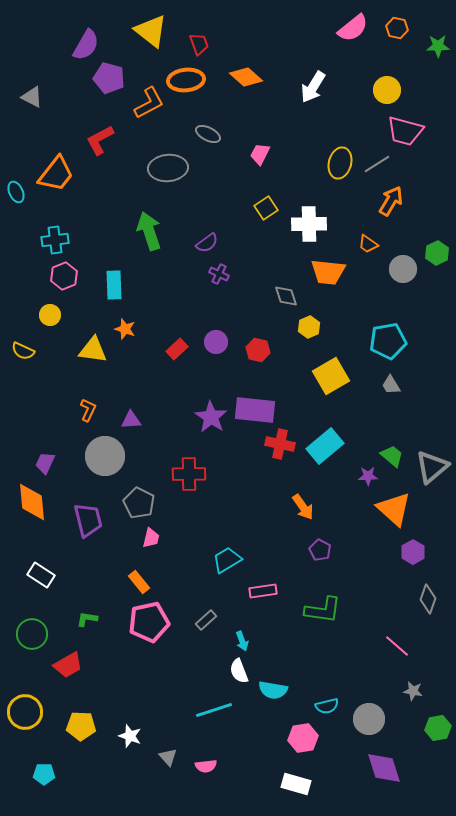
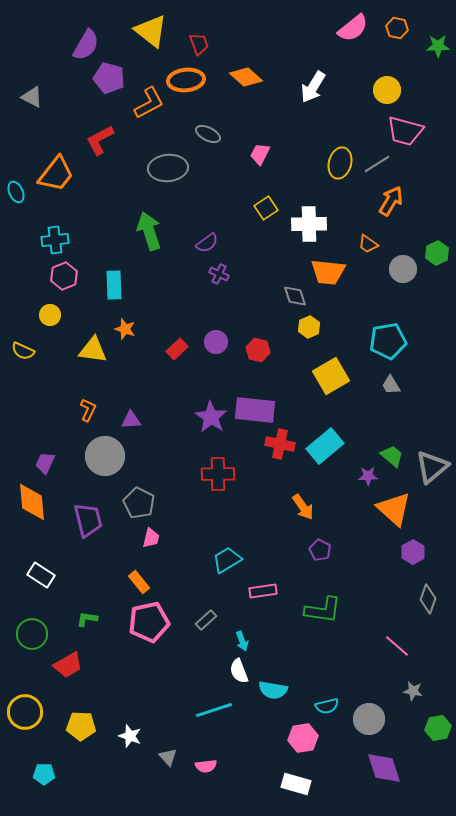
gray diamond at (286, 296): moved 9 px right
red cross at (189, 474): moved 29 px right
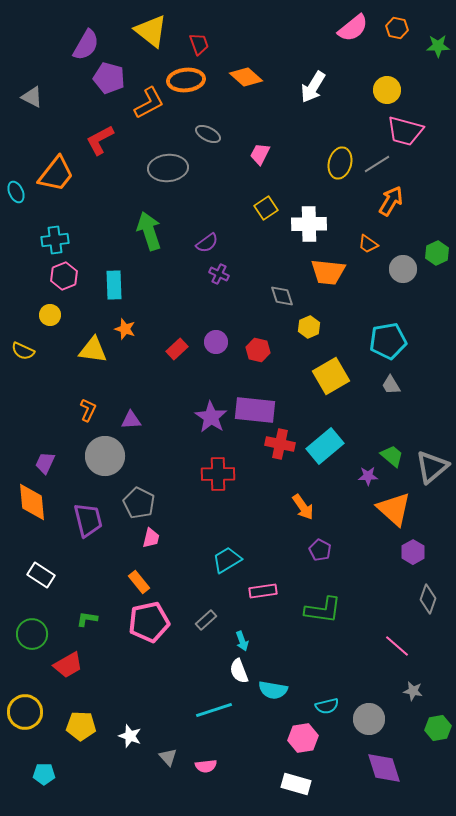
gray diamond at (295, 296): moved 13 px left
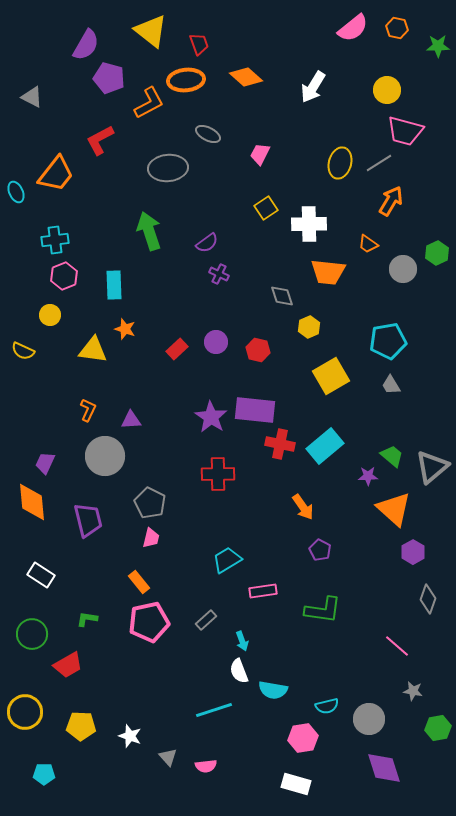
gray line at (377, 164): moved 2 px right, 1 px up
gray pentagon at (139, 503): moved 11 px right
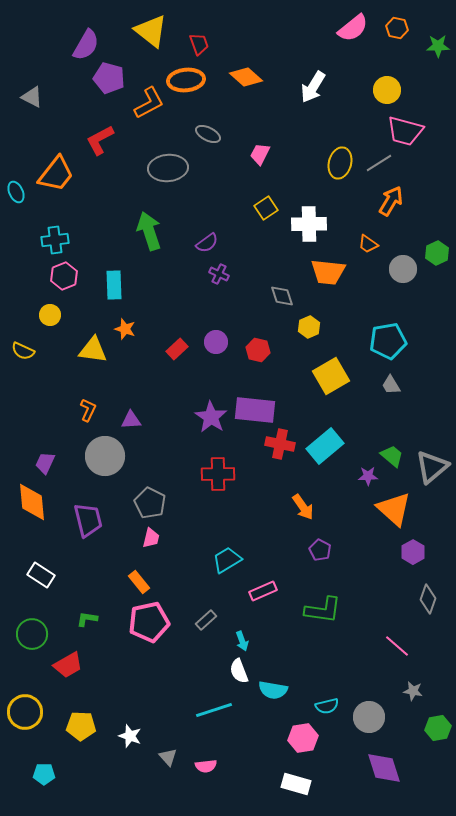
pink rectangle at (263, 591): rotated 16 degrees counterclockwise
gray circle at (369, 719): moved 2 px up
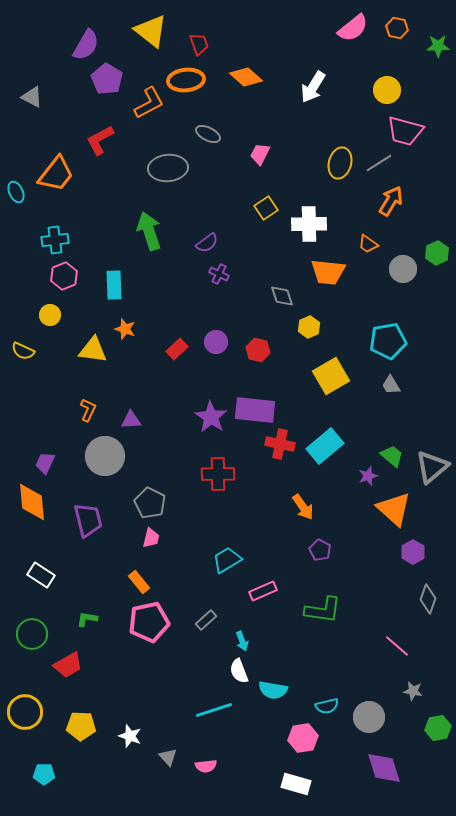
purple pentagon at (109, 78): moved 2 px left, 1 px down; rotated 16 degrees clockwise
purple star at (368, 476): rotated 18 degrees counterclockwise
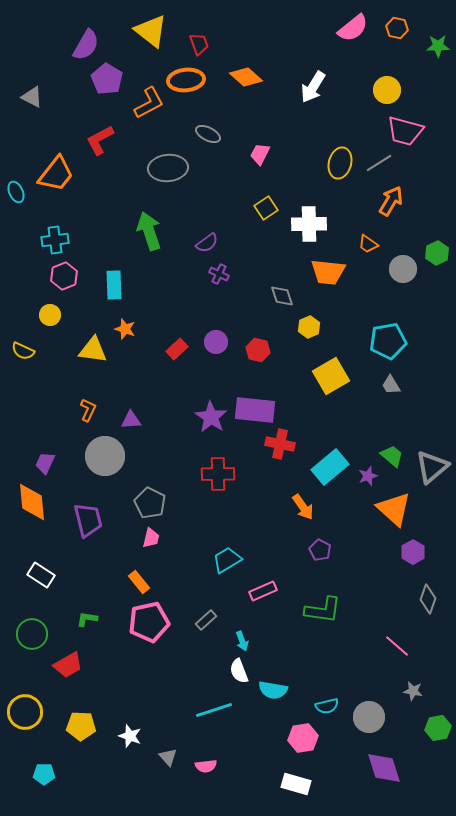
cyan rectangle at (325, 446): moved 5 px right, 21 px down
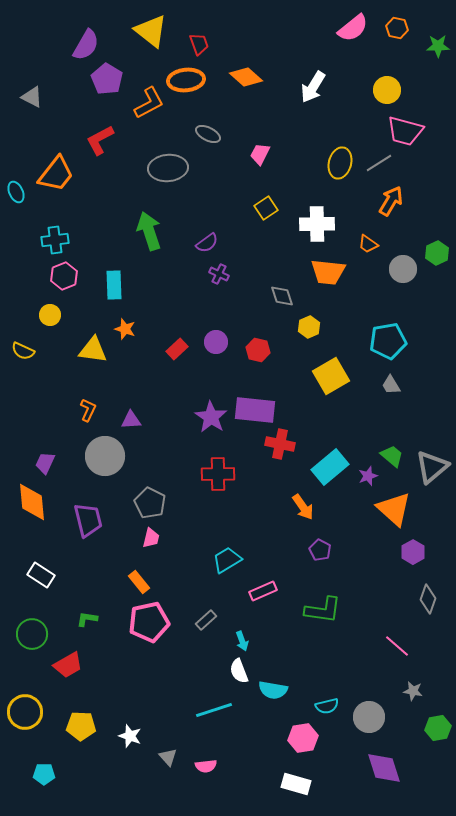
white cross at (309, 224): moved 8 px right
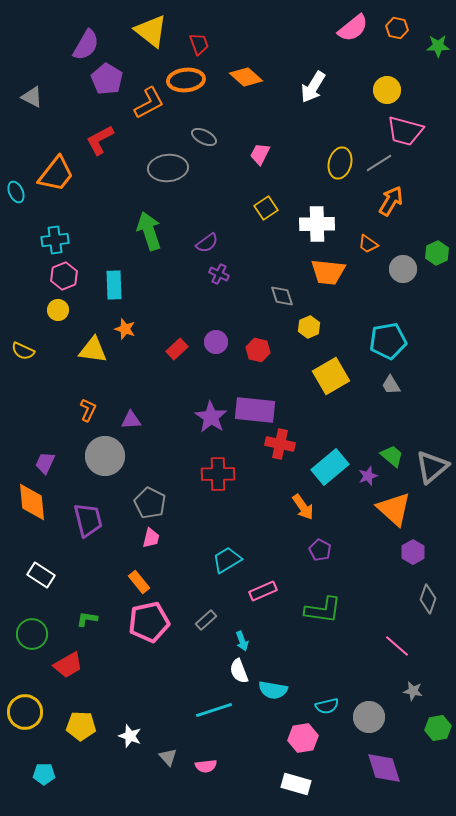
gray ellipse at (208, 134): moved 4 px left, 3 px down
yellow circle at (50, 315): moved 8 px right, 5 px up
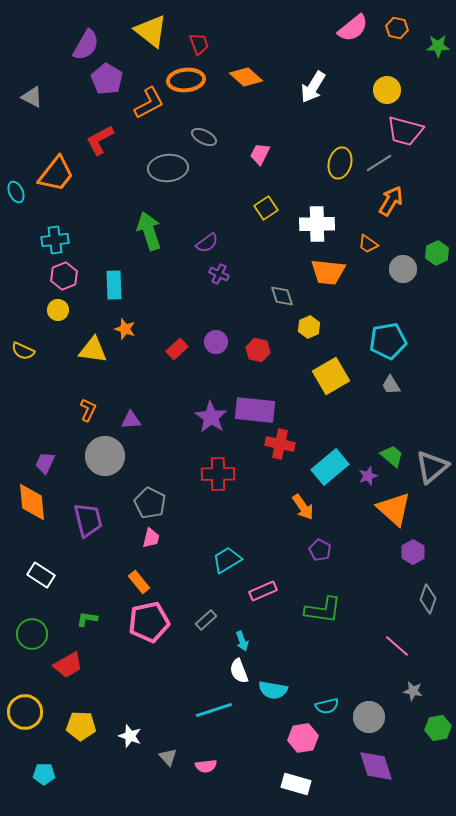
purple diamond at (384, 768): moved 8 px left, 2 px up
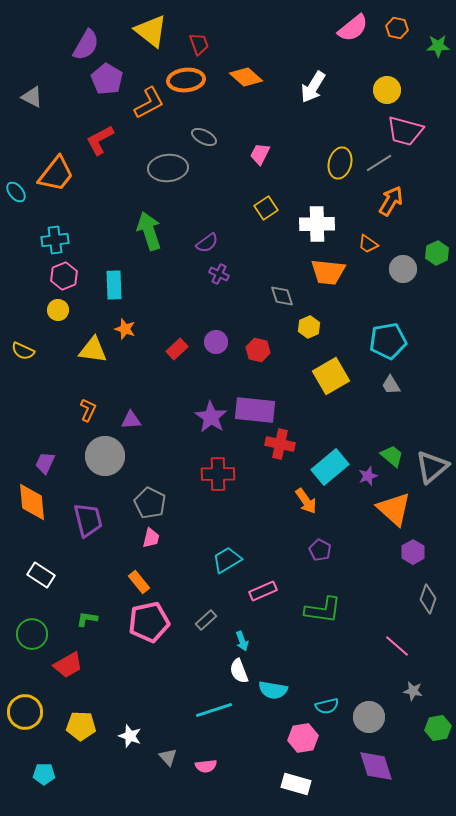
cyan ellipse at (16, 192): rotated 15 degrees counterclockwise
orange arrow at (303, 507): moved 3 px right, 6 px up
